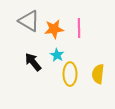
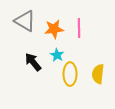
gray triangle: moved 4 px left
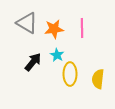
gray triangle: moved 2 px right, 2 px down
pink line: moved 3 px right
black arrow: rotated 78 degrees clockwise
yellow semicircle: moved 5 px down
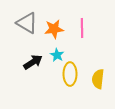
black arrow: rotated 18 degrees clockwise
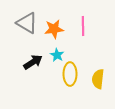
pink line: moved 1 px right, 2 px up
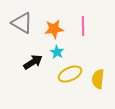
gray triangle: moved 5 px left
cyan star: moved 3 px up
yellow ellipse: rotated 65 degrees clockwise
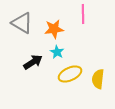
pink line: moved 12 px up
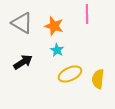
pink line: moved 4 px right
orange star: moved 3 px up; rotated 24 degrees clockwise
cyan star: moved 2 px up
black arrow: moved 10 px left
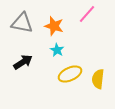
pink line: rotated 42 degrees clockwise
gray triangle: rotated 20 degrees counterclockwise
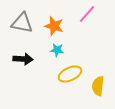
cyan star: rotated 24 degrees counterclockwise
black arrow: moved 3 px up; rotated 36 degrees clockwise
yellow semicircle: moved 7 px down
